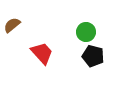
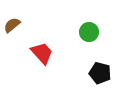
green circle: moved 3 px right
black pentagon: moved 7 px right, 17 px down
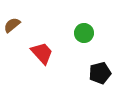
green circle: moved 5 px left, 1 px down
black pentagon: rotated 30 degrees counterclockwise
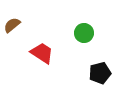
red trapezoid: rotated 15 degrees counterclockwise
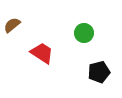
black pentagon: moved 1 px left, 1 px up
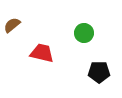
red trapezoid: rotated 20 degrees counterclockwise
black pentagon: rotated 15 degrees clockwise
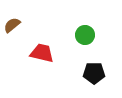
green circle: moved 1 px right, 2 px down
black pentagon: moved 5 px left, 1 px down
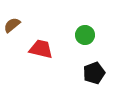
red trapezoid: moved 1 px left, 4 px up
black pentagon: rotated 20 degrees counterclockwise
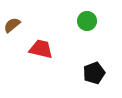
green circle: moved 2 px right, 14 px up
